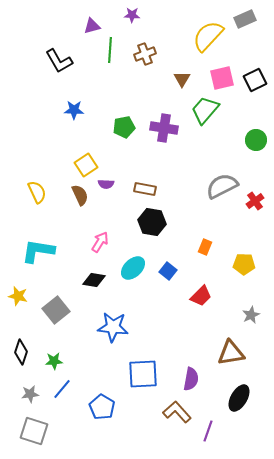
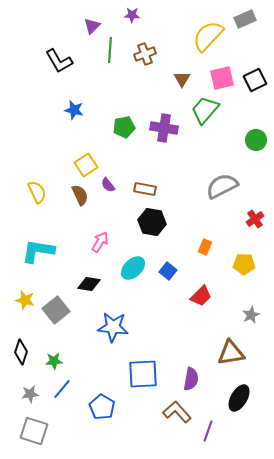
purple triangle at (92, 26): rotated 30 degrees counterclockwise
blue star at (74, 110): rotated 12 degrees clockwise
purple semicircle at (106, 184): moved 2 px right, 1 px down; rotated 49 degrees clockwise
red cross at (255, 201): moved 18 px down
black diamond at (94, 280): moved 5 px left, 4 px down
yellow star at (18, 296): moved 7 px right, 4 px down
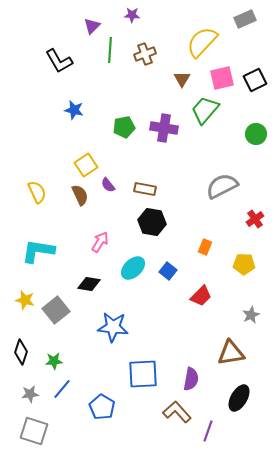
yellow semicircle at (208, 36): moved 6 px left, 6 px down
green circle at (256, 140): moved 6 px up
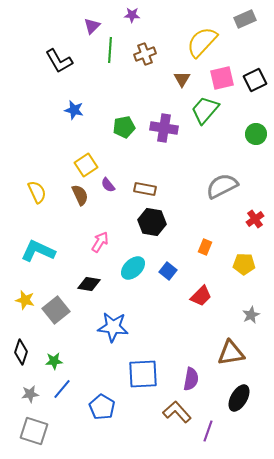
cyan L-shape at (38, 251): rotated 16 degrees clockwise
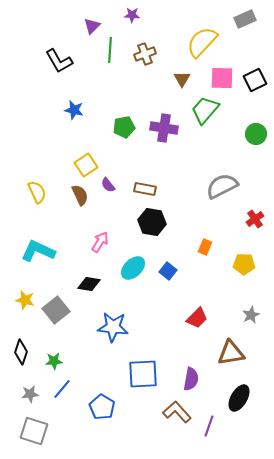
pink square at (222, 78): rotated 15 degrees clockwise
red trapezoid at (201, 296): moved 4 px left, 22 px down
purple line at (208, 431): moved 1 px right, 5 px up
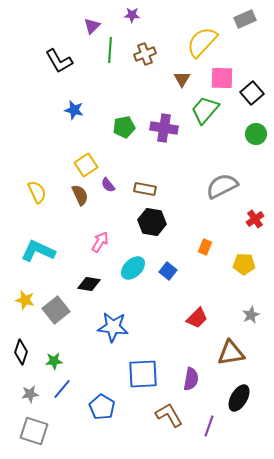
black square at (255, 80): moved 3 px left, 13 px down; rotated 15 degrees counterclockwise
brown L-shape at (177, 412): moved 8 px left, 3 px down; rotated 12 degrees clockwise
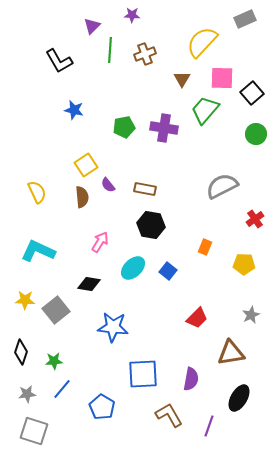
brown semicircle at (80, 195): moved 2 px right, 2 px down; rotated 20 degrees clockwise
black hexagon at (152, 222): moved 1 px left, 3 px down
yellow star at (25, 300): rotated 12 degrees counterclockwise
gray star at (30, 394): moved 3 px left
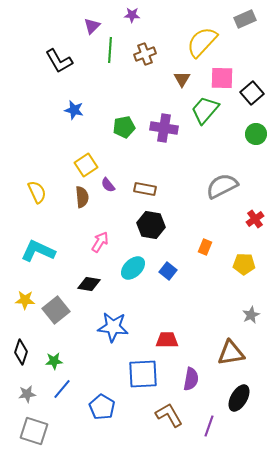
red trapezoid at (197, 318): moved 30 px left, 22 px down; rotated 135 degrees counterclockwise
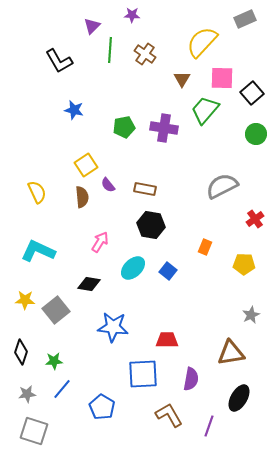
brown cross at (145, 54): rotated 35 degrees counterclockwise
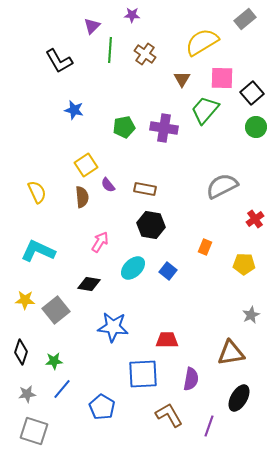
gray rectangle at (245, 19): rotated 15 degrees counterclockwise
yellow semicircle at (202, 42): rotated 16 degrees clockwise
green circle at (256, 134): moved 7 px up
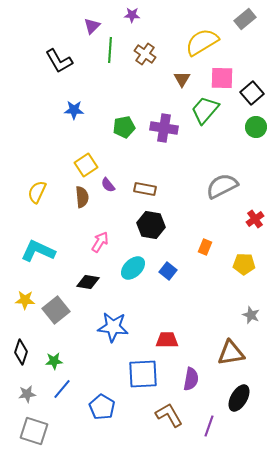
blue star at (74, 110): rotated 12 degrees counterclockwise
yellow semicircle at (37, 192): rotated 130 degrees counterclockwise
black diamond at (89, 284): moved 1 px left, 2 px up
gray star at (251, 315): rotated 24 degrees counterclockwise
